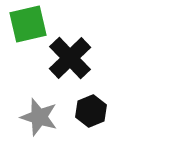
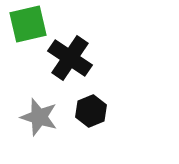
black cross: rotated 12 degrees counterclockwise
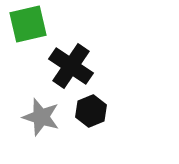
black cross: moved 1 px right, 8 px down
gray star: moved 2 px right
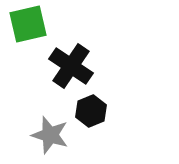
gray star: moved 9 px right, 18 px down
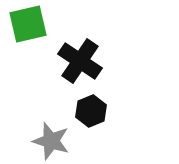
black cross: moved 9 px right, 5 px up
gray star: moved 1 px right, 6 px down
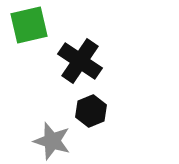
green square: moved 1 px right, 1 px down
gray star: moved 1 px right
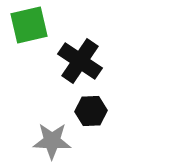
black hexagon: rotated 20 degrees clockwise
gray star: rotated 15 degrees counterclockwise
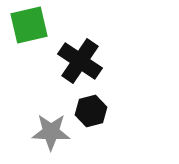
black hexagon: rotated 12 degrees counterclockwise
gray star: moved 1 px left, 9 px up
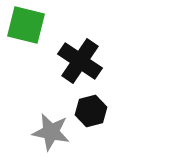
green square: moved 3 px left; rotated 27 degrees clockwise
gray star: rotated 9 degrees clockwise
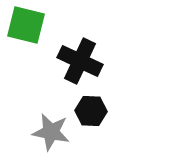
black cross: rotated 9 degrees counterclockwise
black hexagon: rotated 16 degrees clockwise
